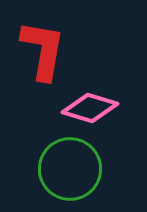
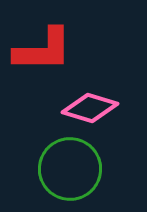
red L-shape: rotated 80 degrees clockwise
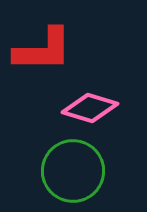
green circle: moved 3 px right, 2 px down
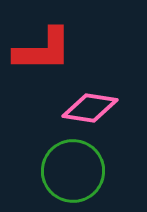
pink diamond: rotated 8 degrees counterclockwise
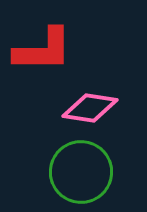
green circle: moved 8 px right, 1 px down
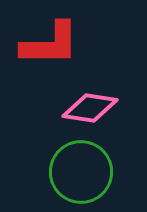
red L-shape: moved 7 px right, 6 px up
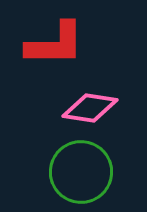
red L-shape: moved 5 px right
